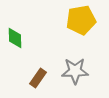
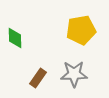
yellow pentagon: moved 10 px down
gray star: moved 1 px left, 3 px down
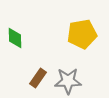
yellow pentagon: moved 1 px right, 4 px down
gray star: moved 6 px left, 7 px down
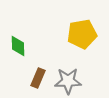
green diamond: moved 3 px right, 8 px down
brown rectangle: rotated 12 degrees counterclockwise
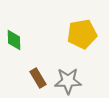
green diamond: moved 4 px left, 6 px up
brown rectangle: rotated 54 degrees counterclockwise
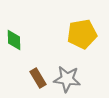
gray star: moved 1 px left, 2 px up; rotated 8 degrees clockwise
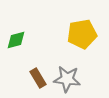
green diamond: moved 2 px right; rotated 75 degrees clockwise
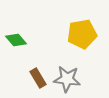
green diamond: rotated 65 degrees clockwise
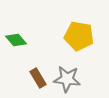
yellow pentagon: moved 3 px left, 2 px down; rotated 20 degrees clockwise
